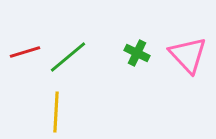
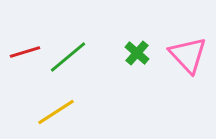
green cross: rotated 15 degrees clockwise
yellow line: rotated 54 degrees clockwise
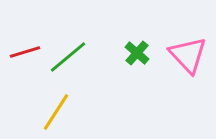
yellow line: rotated 24 degrees counterclockwise
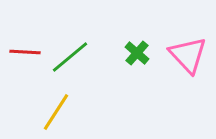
red line: rotated 20 degrees clockwise
green line: moved 2 px right
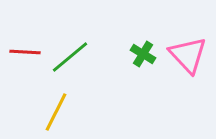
green cross: moved 6 px right, 1 px down; rotated 10 degrees counterclockwise
yellow line: rotated 6 degrees counterclockwise
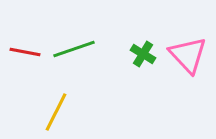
red line: rotated 8 degrees clockwise
green line: moved 4 px right, 8 px up; rotated 21 degrees clockwise
